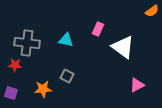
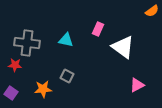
purple square: rotated 16 degrees clockwise
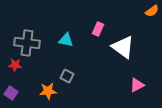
orange star: moved 5 px right, 2 px down
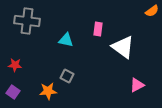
pink rectangle: rotated 16 degrees counterclockwise
gray cross: moved 22 px up
purple square: moved 2 px right, 1 px up
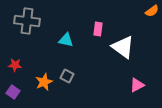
orange star: moved 4 px left, 9 px up; rotated 18 degrees counterclockwise
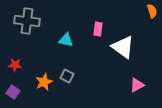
orange semicircle: rotated 72 degrees counterclockwise
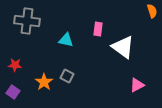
orange star: rotated 12 degrees counterclockwise
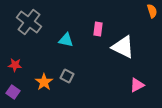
gray cross: moved 2 px right, 1 px down; rotated 30 degrees clockwise
white triangle: rotated 10 degrees counterclockwise
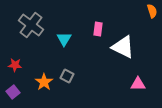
gray cross: moved 2 px right, 3 px down
cyan triangle: moved 2 px left, 1 px up; rotated 49 degrees clockwise
pink triangle: moved 1 px right, 1 px up; rotated 28 degrees clockwise
purple square: rotated 16 degrees clockwise
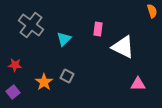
cyan triangle: rotated 14 degrees clockwise
